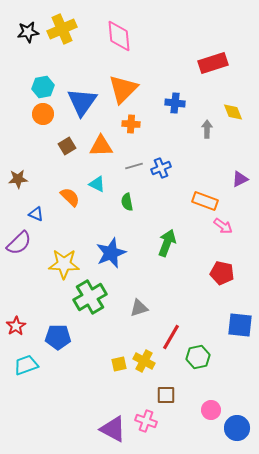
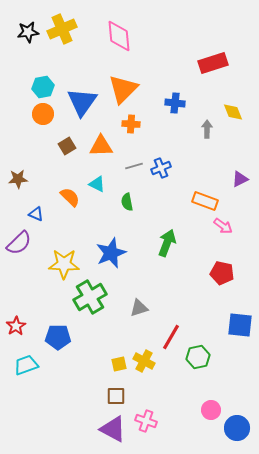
brown square at (166, 395): moved 50 px left, 1 px down
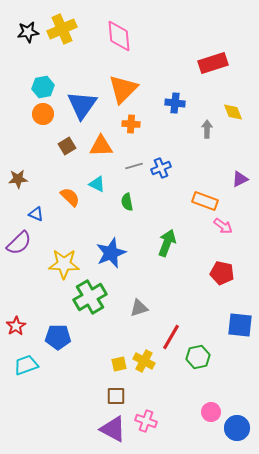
blue triangle at (82, 102): moved 3 px down
pink circle at (211, 410): moved 2 px down
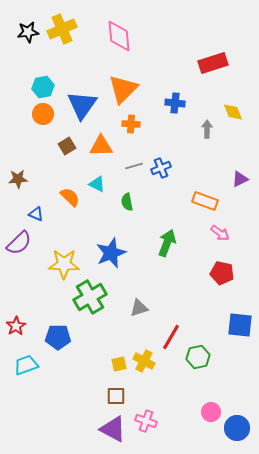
pink arrow at (223, 226): moved 3 px left, 7 px down
